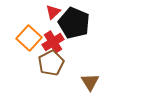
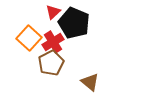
brown triangle: rotated 18 degrees counterclockwise
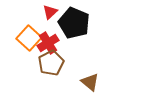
red triangle: moved 3 px left
red cross: moved 5 px left, 1 px down
